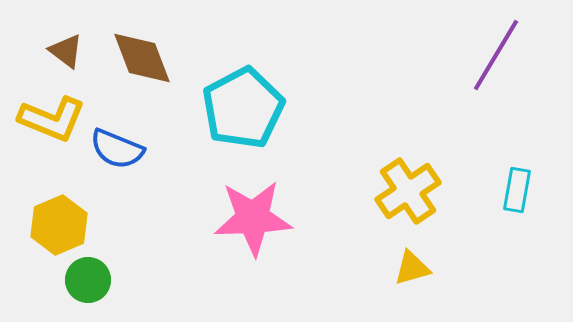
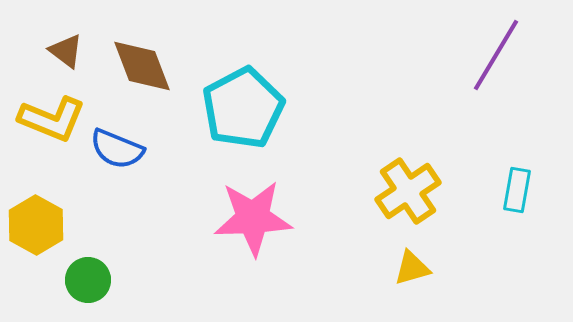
brown diamond: moved 8 px down
yellow hexagon: moved 23 px left; rotated 8 degrees counterclockwise
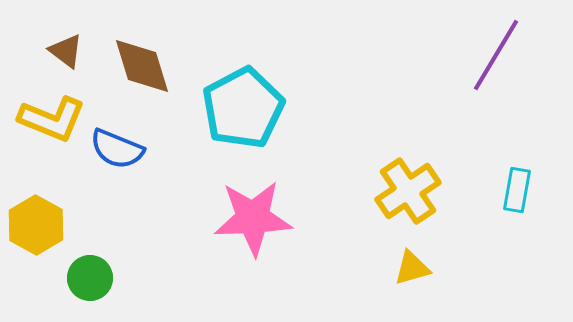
brown diamond: rotated 4 degrees clockwise
green circle: moved 2 px right, 2 px up
